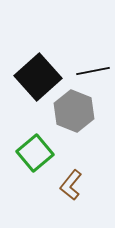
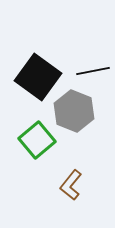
black square: rotated 12 degrees counterclockwise
green square: moved 2 px right, 13 px up
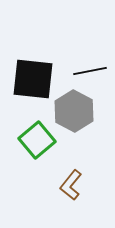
black line: moved 3 px left
black square: moved 5 px left, 2 px down; rotated 30 degrees counterclockwise
gray hexagon: rotated 6 degrees clockwise
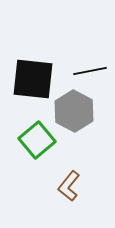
brown L-shape: moved 2 px left, 1 px down
